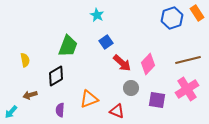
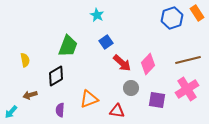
red triangle: rotated 14 degrees counterclockwise
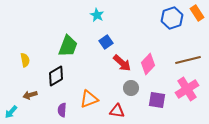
purple semicircle: moved 2 px right
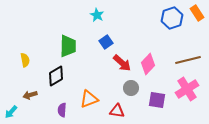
green trapezoid: rotated 20 degrees counterclockwise
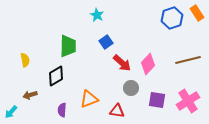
pink cross: moved 1 px right, 12 px down
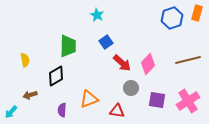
orange rectangle: rotated 49 degrees clockwise
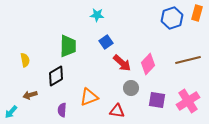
cyan star: rotated 24 degrees counterclockwise
orange triangle: moved 2 px up
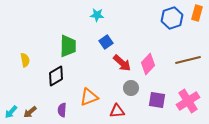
brown arrow: moved 17 px down; rotated 24 degrees counterclockwise
red triangle: rotated 14 degrees counterclockwise
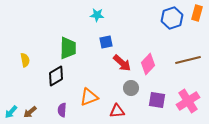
blue square: rotated 24 degrees clockwise
green trapezoid: moved 2 px down
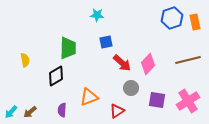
orange rectangle: moved 2 px left, 9 px down; rotated 28 degrees counterclockwise
red triangle: rotated 28 degrees counterclockwise
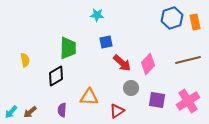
orange triangle: rotated 24 degrees clockwise
